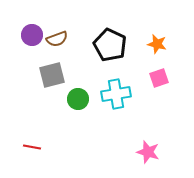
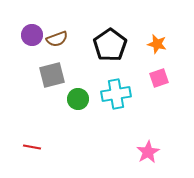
black pentagon: rotated 12 degrees clockwise
pink star: rotated 25 degrees clockwise
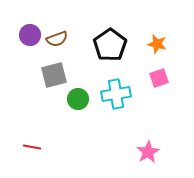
purple circle: moved 2 px left
gray square: moved 2 px right
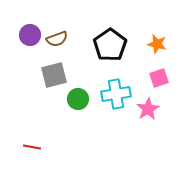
pink star: moved 43 px up
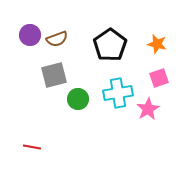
cyan cross: moved 2 px right, 1 px up
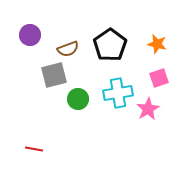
brown semicircle: moved 11 px right, 10 px down
red line: moved 2 px right, 2 px down
